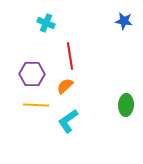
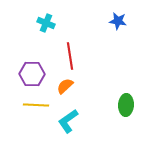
blue star: moved 6 px left
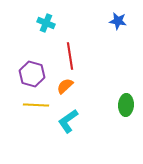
purple hexagon: rotated 15 degrees clockwise
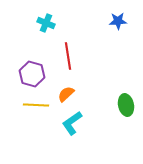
blue star: rotated 12 degrees counterclockwise
red line: moved 2 px left
orange semicircle: moved 1 px right, 8 px down
green ellipse: rotated 15 degrees counterclockwise
cyan L-shape: moved 4 px right, 2 px down
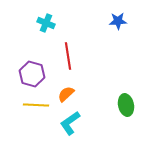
cyan L-shape: moved 2 px left
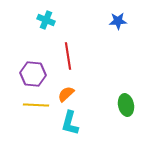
cyan cross: moved 3 px up
purple hexagon: moved 1 px right; rotated 10 degrees counterclockwise
cyan L-shape: rotated 40 degrees counterclockwise
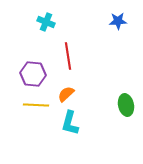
cyan cross: moved 2 px down
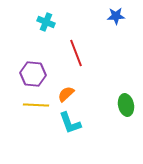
blue star: moved 2 px left, 5 px up
red line: moved 8 px right, 3 px up; rotated 12 degrees counterclockwise
cyan L-shape: rotated 35 degrees counterclockwise
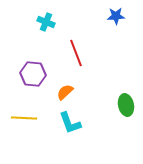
orange semicircle: moved 1 px left, 2 px up
yellow line: moved 12 px left, 13 px down
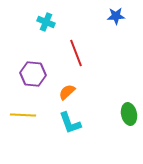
orange semicircle: moved 2 px right
green ellipse: moved 3 px right, 9 px down
yellow line: moved 1 px left, 3 px up
